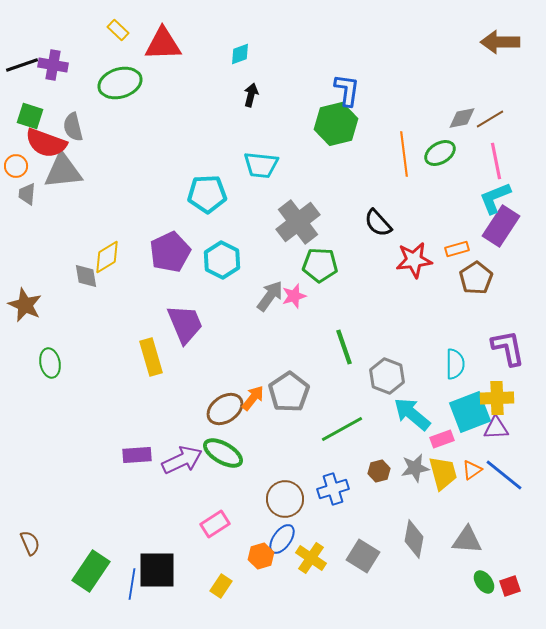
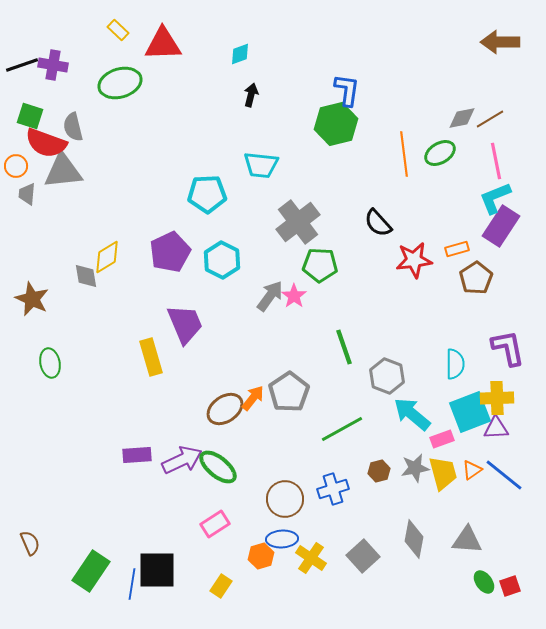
pink star at (294, 296): rotated 20 degrees counterclockwise
brown star at (25, 305): moved 7 px right, 6 px up
green ellipse at (223, 453): moved 5 px left, 14 px down; rotated 9 degrees clockwise
blue ellipse at (282, 539): rotated 52 degrees clockwise
gray square at (363, 556): rotated 16 degrees clockwise
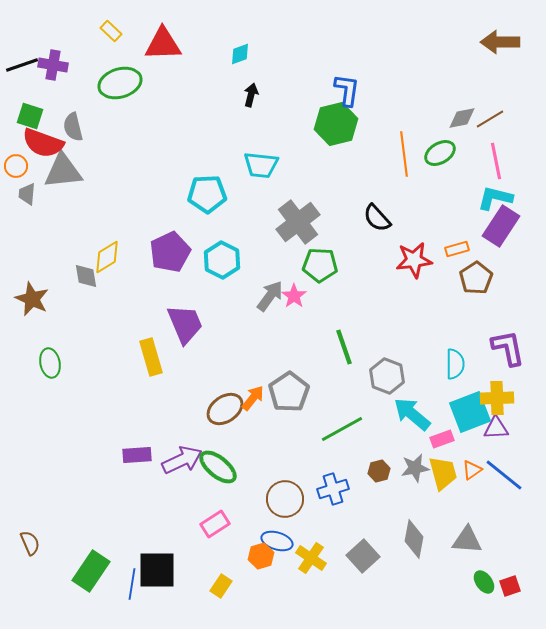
yellow rectangle at (118, 30): moved 7 px left, 1 px down
red semicircle at (46, 143): moved 3 px left
cyan L-shape at (495, 198): rotated 36 degrees clockwise
black semicircle at (378, 223): moved 1 px left, 5 px up
blue ellipse at (282, 539): moved 5 px left, 2 px down; rotated 20 degrees clockwise
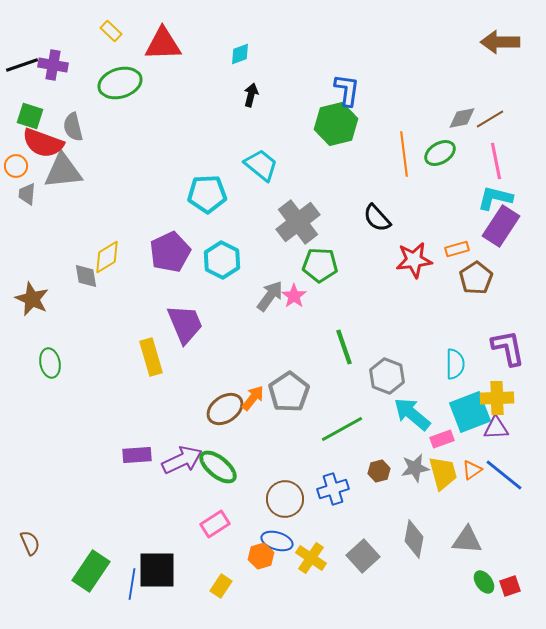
cyan trapezoid at (261, 165): rotated 147 degrees counterclockwise
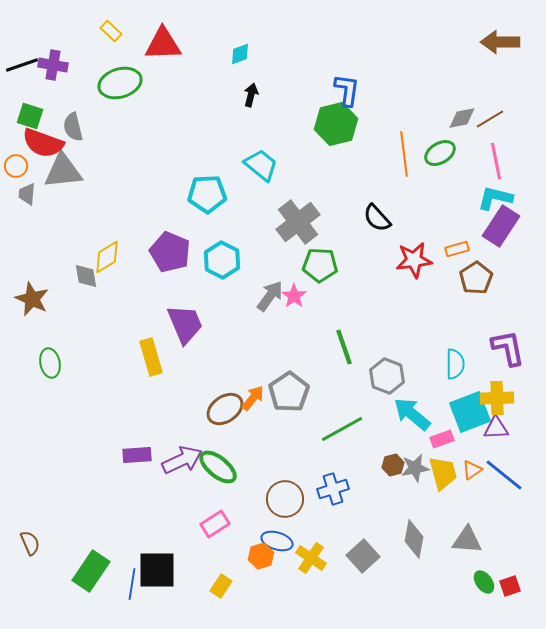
purple pentagon at (170, 252): rotated 24 degrees counterclockwise
brown hexagon at (379, 471): moved 14 px right, 6 px up
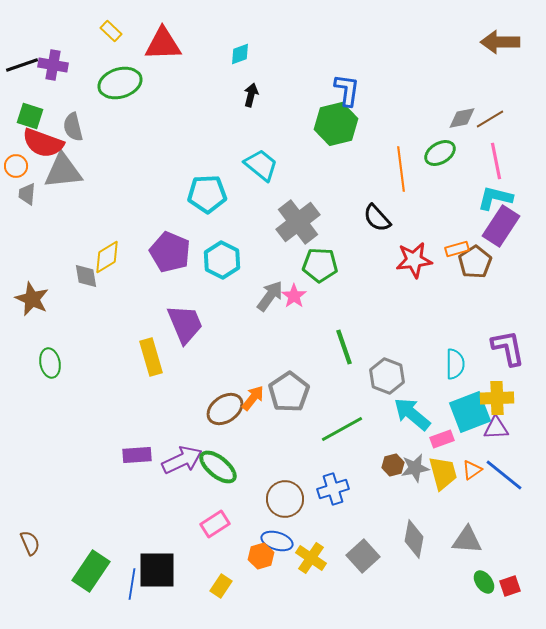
orange line at (404, 154): moved 3 px left, 15 px down
brown pentagon at (476, 278): moved 1 px left, 16 px up
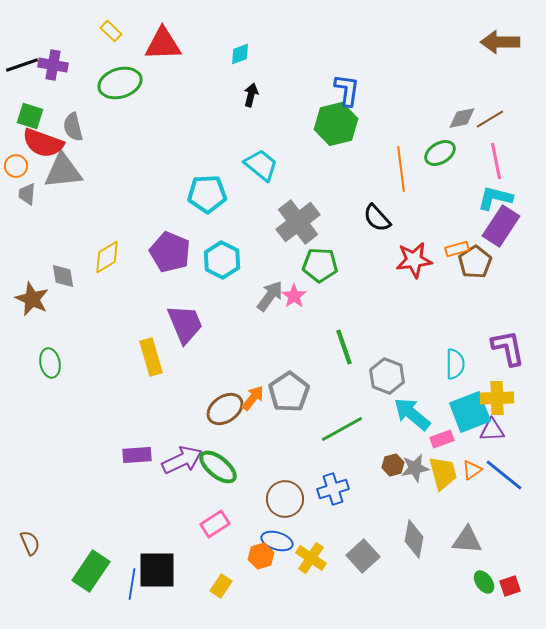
gray diamond at (86, 276): moved 23 px left
purple triangle at (496, 428): moved 4 px left, 2 px down
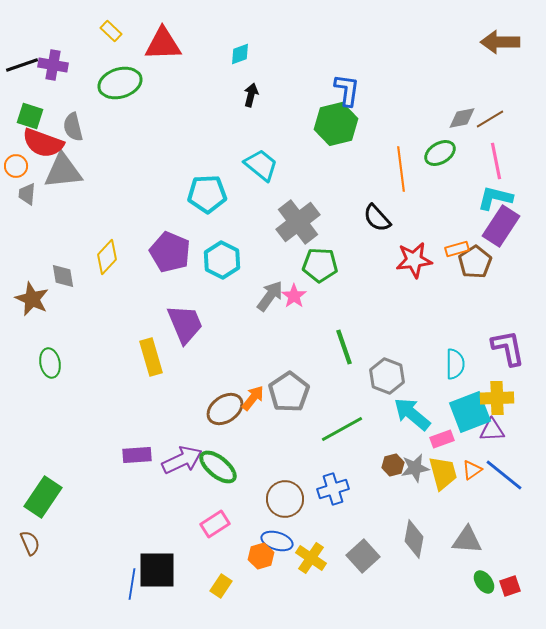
yellow diamond at (107, 257): rotated 16 degrees counterclockwise
green rectangle at (91, 571): moved 48 px left, 74 px up
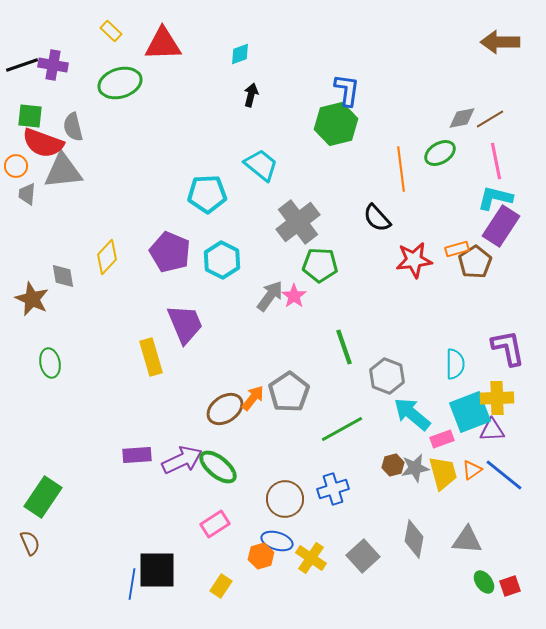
green square at (30, 116): rotated 12 degrees counterclockwise
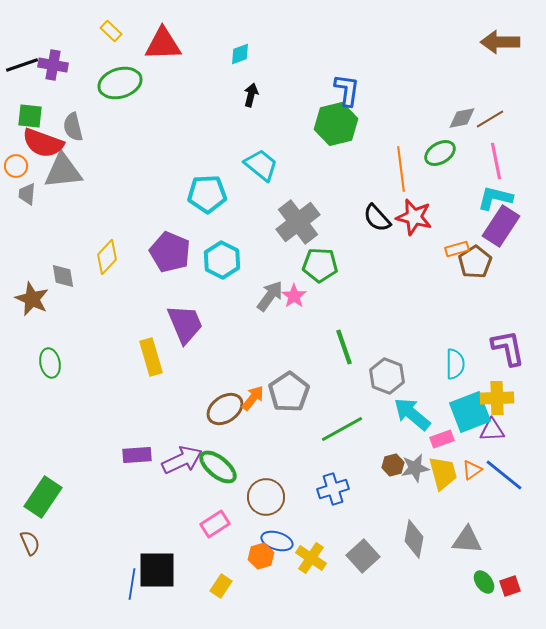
red star at (414, 260): moved 43 px up; rotated 21 degrees clockwise
brown circle at (285, 499): moved 19 px left, 2 px up
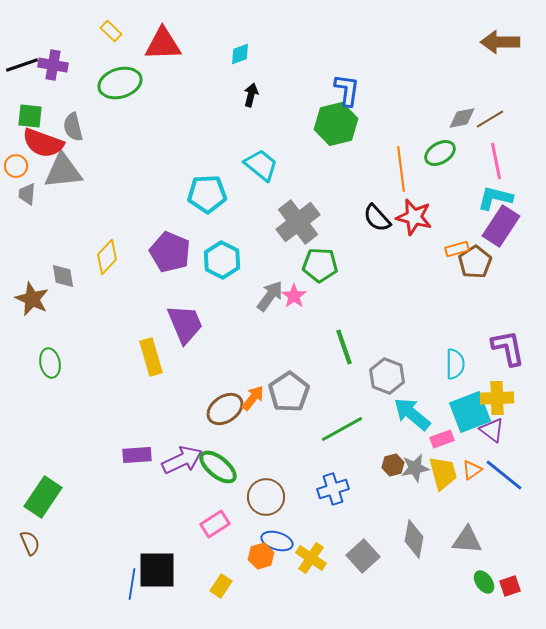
purple triangle at (492, 430): rotated 40 degrees clockwise
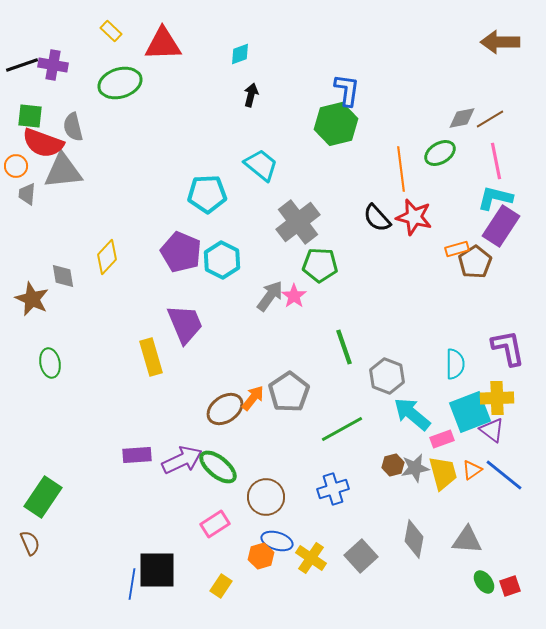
purple pentagon at (170, 252): moved 11 px right
gray square at (363, 556): moved 2 px left
